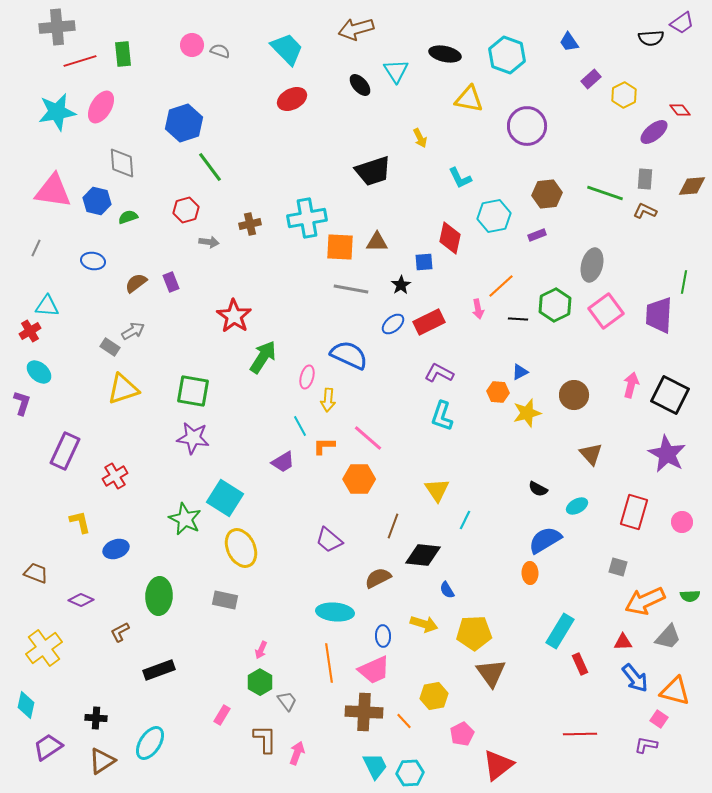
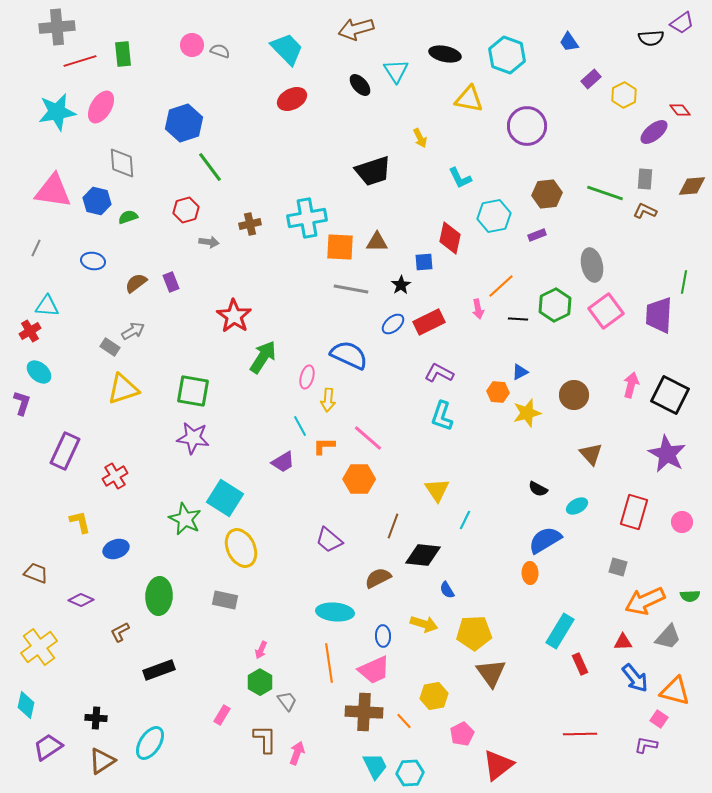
gray ellipse at (592, 265): rotated 28 degrees counterclockwise
yellow cross at (44, 648): moved 5 px left, 1 px up
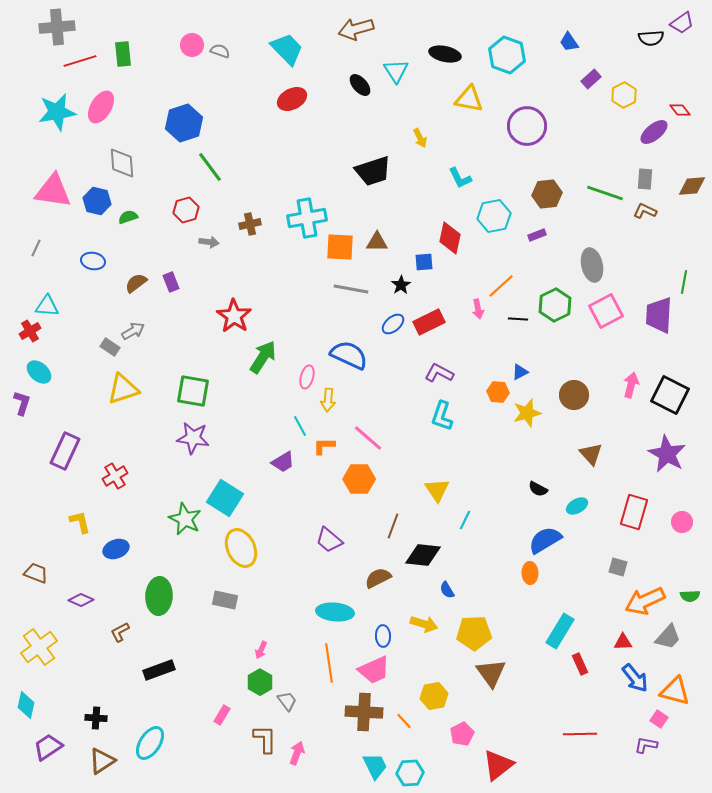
pink square at (606, 311): rotated 8 degrees clockwise
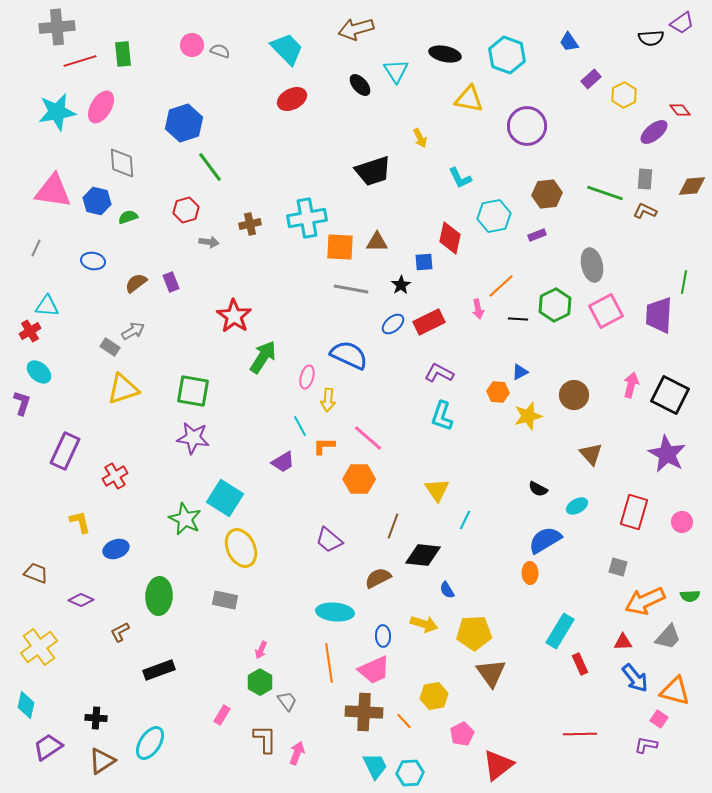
yellow star at (527, 413): moved 1 px right, 3 px down
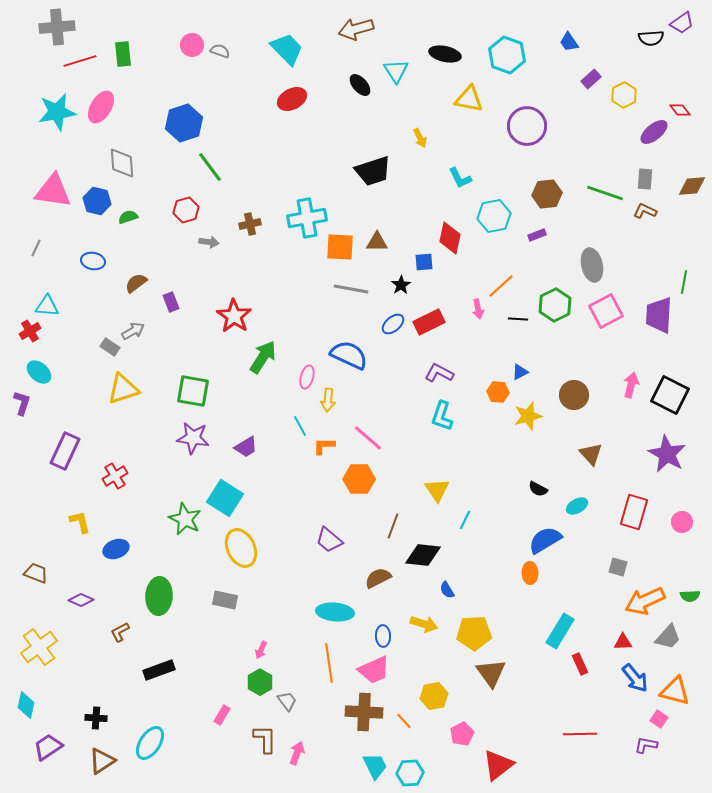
purple rectangle at (171, 282): moved 20 px down
purple trapezoid at (283, 462): moved 37 px left, 15 px up
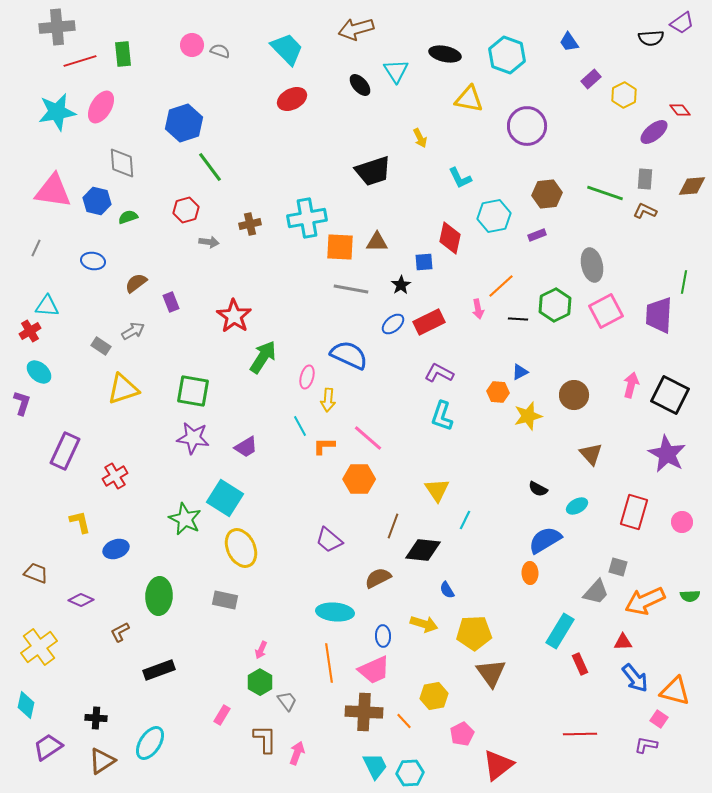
gray rectangle at (110, 347): moved 9 px left, 1 px up
black diamond at (423, 555): moved 5 px up
gray trapezoid at (668, 637): moved 72 px left, 45 px up
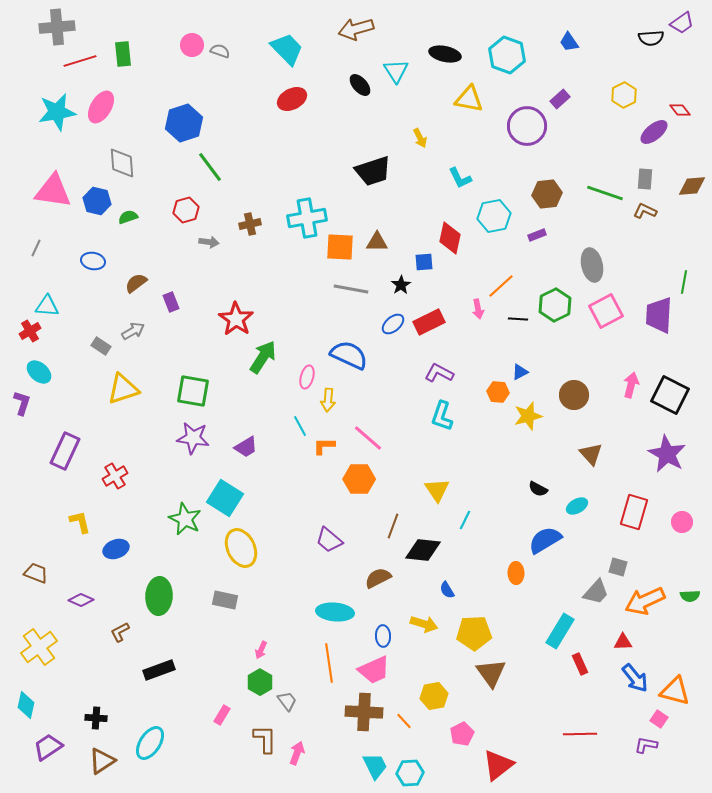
purple rectangle at (591, 79): moved 31 px left, 20 px down
red star at (234, 316): moved 2 px right, 3 px down
orange ellipse at (530, 573): moved 14 px left
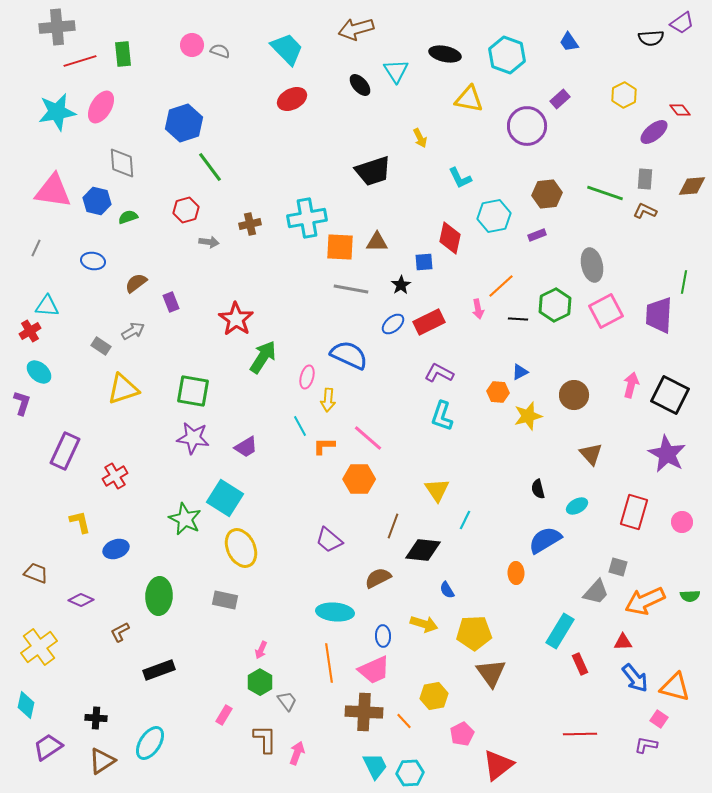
black semicircle at (538, 489): rotated 48 degrees clockwise
orange triangle at (675, 691): moved 4 px up
pink rectangle at (222, 715): moved 2 px right
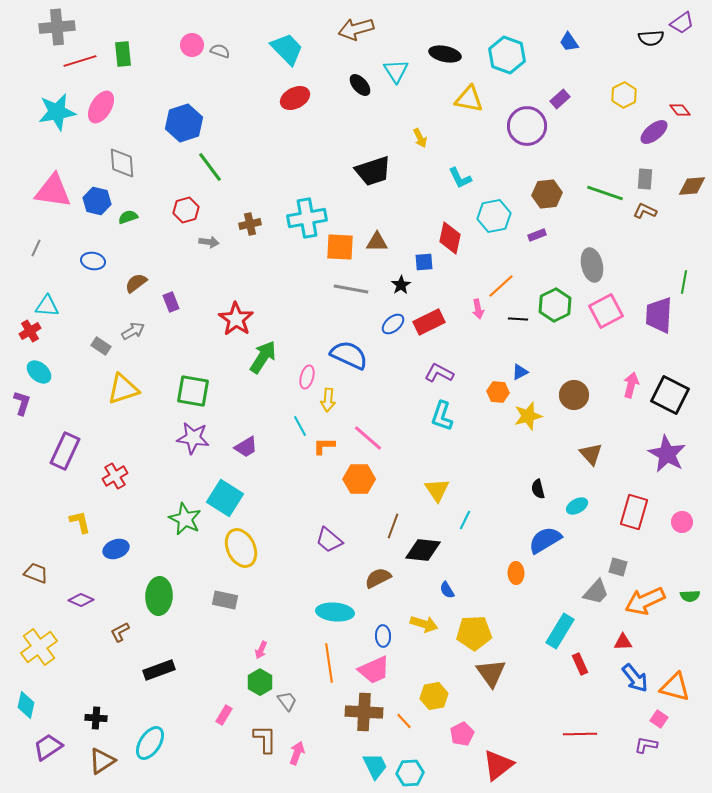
red ellipse at (292, 99): moved 3 px right, 1 px up
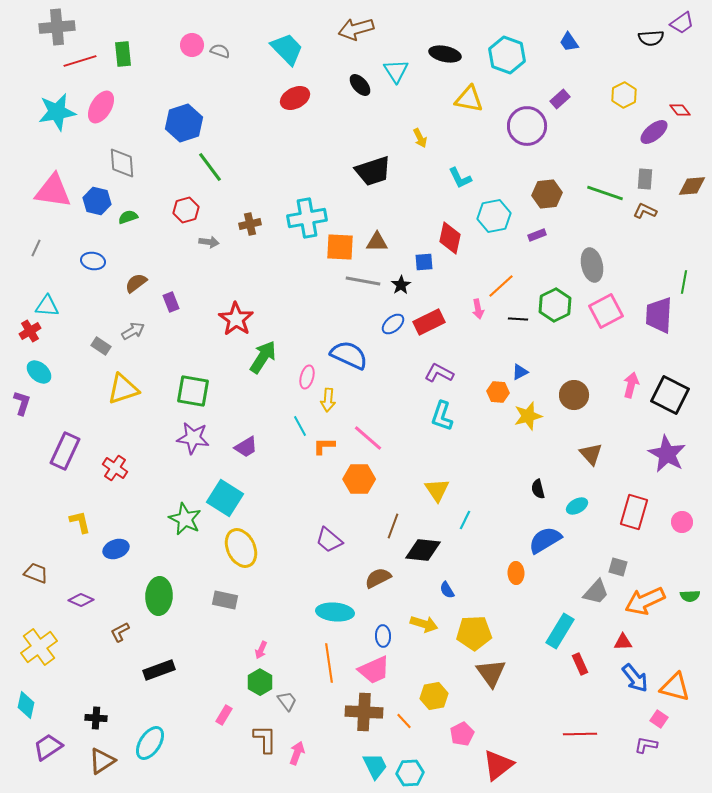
gray line at (351, 289): moved 12 px right, 8 px up
red cross at (115, 476): moved 8 px up; rotated 25 degrees counterclockwise
